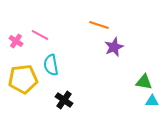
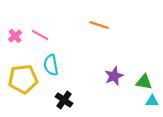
pink cross: moved 1 px left, 5 px up; rotated 16 degrees clockwise
purple star: moved 29 px down
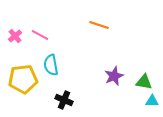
black cross: rotated 12 degrees counterclockwise
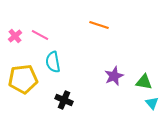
cyan semicircle: moved 2 px right, 3 px up
cyan triangle: moved 2 px down; rotated 48 degrees clockwise
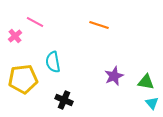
pink line: moved 5 px left, 13 px up
green triangle: moved 2 px right
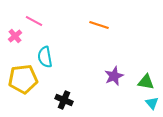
pink line: moved 1 px left, 1 px up
cyan semicircle: moved 8 px left, 5 px up
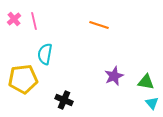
pink line: rotated 48 degrees clockwise
pink cross: moved 1 px left, 17 px up
cyan semicircle: moved 3 px up; rotated 20 degrees clockwise
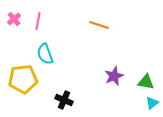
pink line: moved 4 px right; rotated 24 degrees clockwise
cyan semicircle: rotated 30 degrees counterclockwise
cyan triangle: rotated 32 degrees clockwise
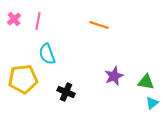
cyan semicircle: moved 2 px right
black cross: moved 2 px right, 8 px up
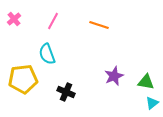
pink line: moved 15 px right; rotated 18 degrees clockwise
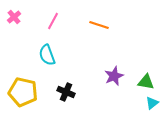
pink cross: moved 2 px up
cyan semicircle: moved 1 px down
yellow pentagon: moved 13 px down; rotated 20 degrees clockwise
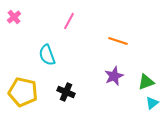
pink line: moved 16 px right
orange line: moved 19 px right, 16 px down
green triangle: rotated 30 degrees counterclockwise
